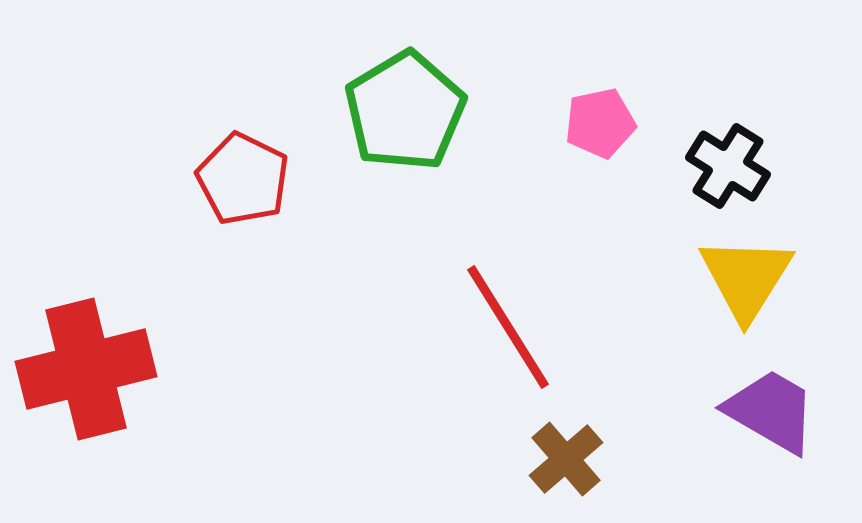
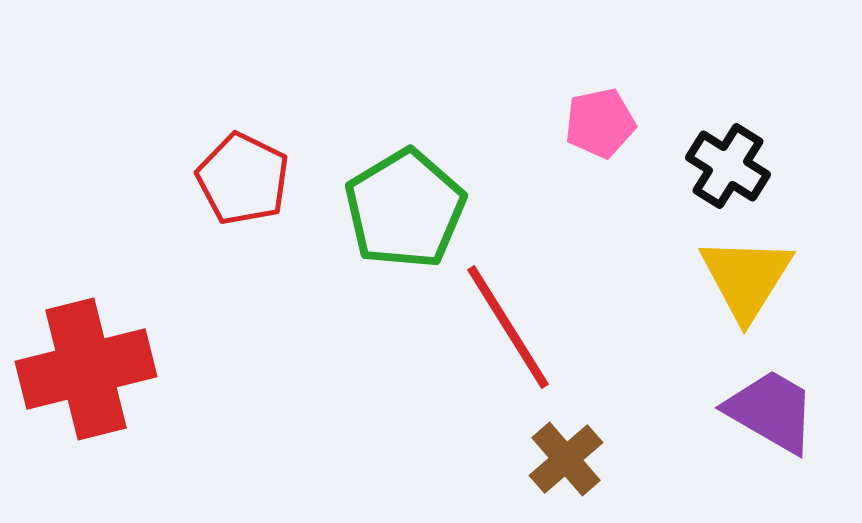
green pentagon: moved 98 px down
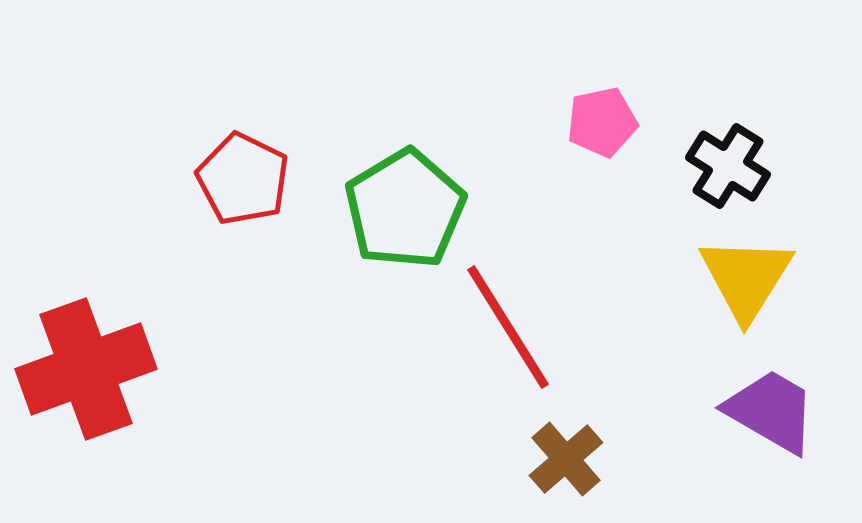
pink pentagon: moved 2 px right, 1 px up
red cross: rotated 6 degrees counterclockwise
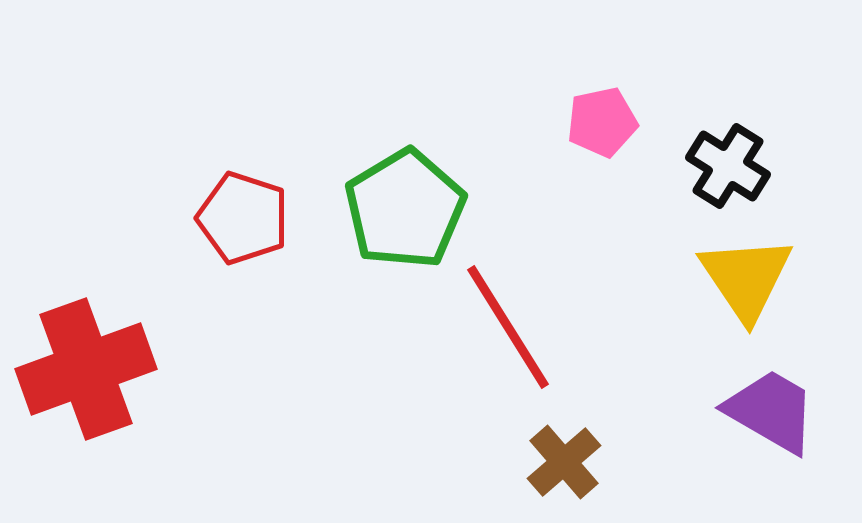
red pentagon: moved 39 px down; rotated 8 degrees counterclockwise
yellow triangle: rotated 6 degrees counterclockwise
brown cross: moved 2 px left, 3 px down
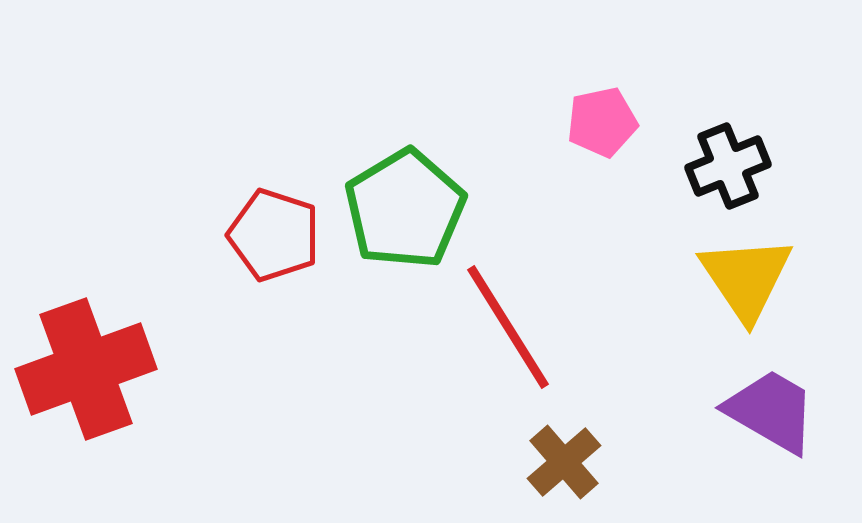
black cross: rotated 36 degrees clockwise
red pentagon: moved 31 px right, 17 px down
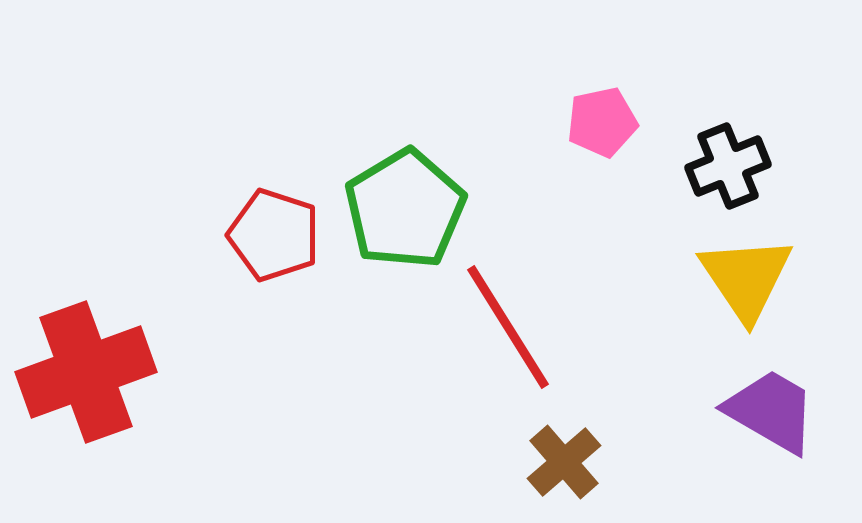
red cross: moved 3 px down
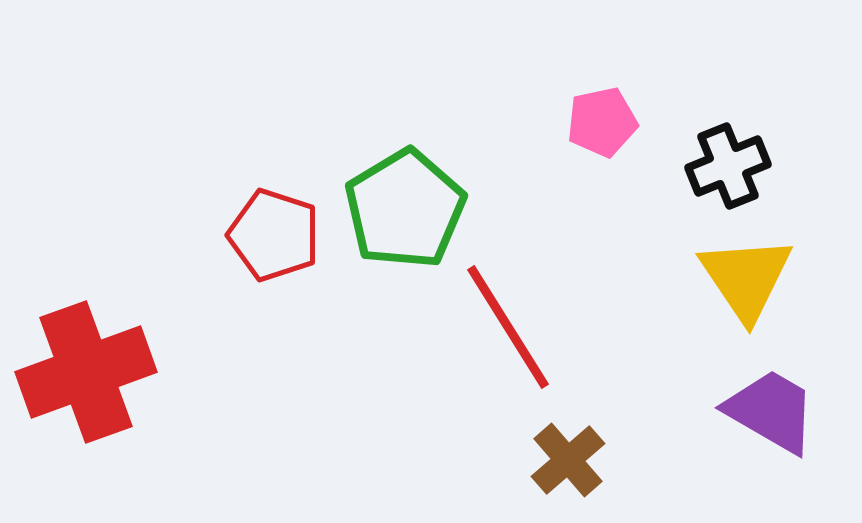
brown cross: moved 4 px right, 2 px up
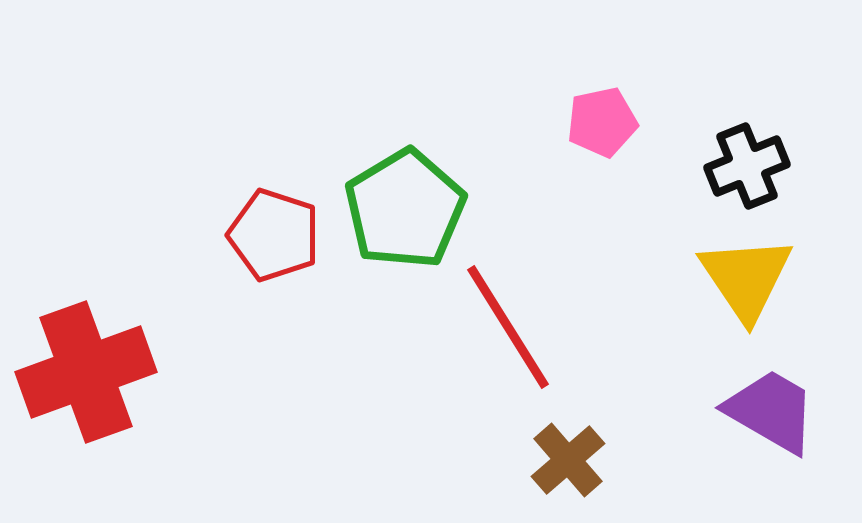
black cross: moved 19 px right
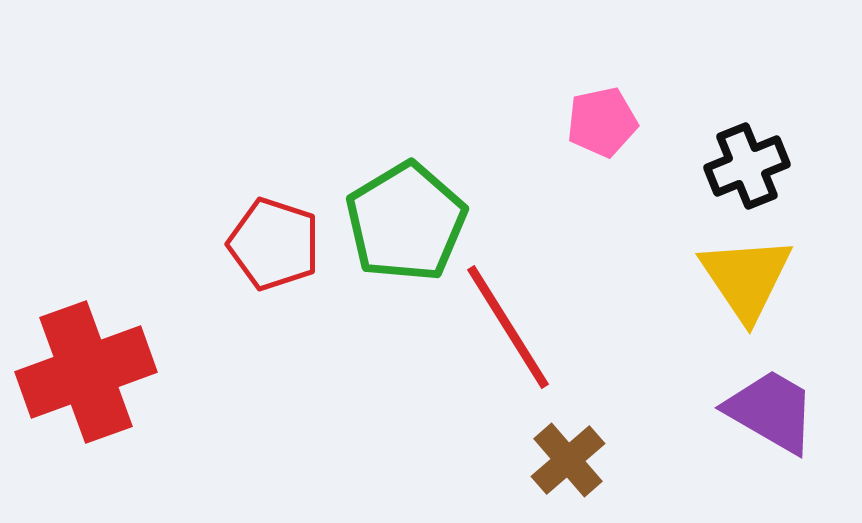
green pentagon: moved 1 px right, 13 px down
red pentagon: moved 9 px down
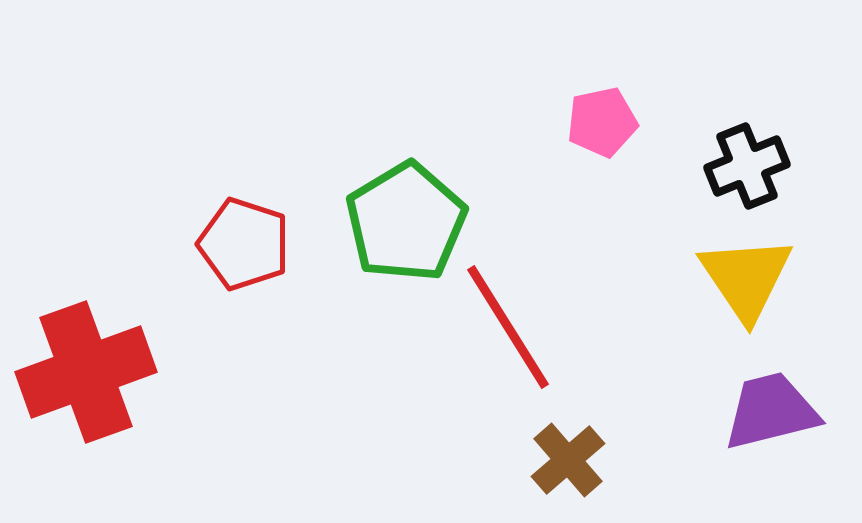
red pentagon: moved 30 px left
purple trapezoid: rotated 44 degrees counterclockwise
